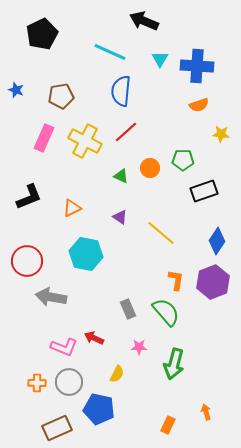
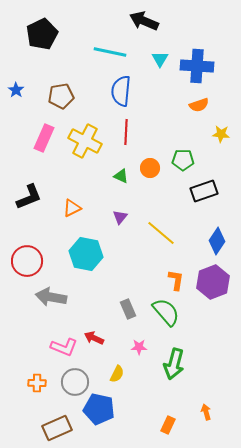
cyan line: rotated 12 degrees counterclockwise
blue star: rotated 14 degrees clockwise
red line: rotated 45 degrees counterclockwise
purple triangle: rotated 35 degrees clockwise
gray circle: moved 6 px right
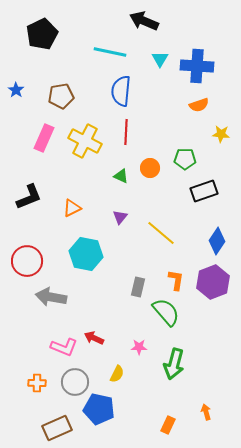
green pentagon: moved 2 px right, 1 px up
gray rectangle: moved 10 px right, 22 px up; rotated 36 degrees clockwise
